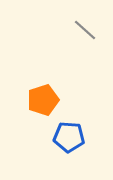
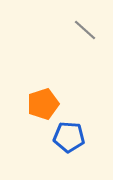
orange pentagon: moved 4 px down
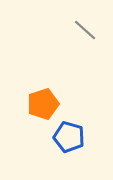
blue pentagon: rotated 12 degrees clockwise
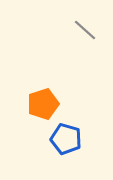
blue pentagon: moved 3 px left, 2 px down
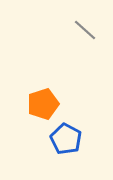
blue pentagon: rotated 12 degrees clockwise
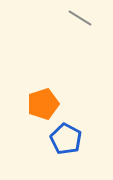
gray line: moved 5 px left, 12 px up; rotated 10 degrees counterclockwise
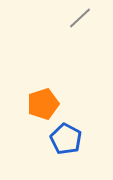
gray line: rotated 75 degrees counterclockwise
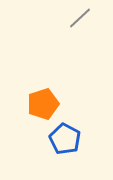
blue pentagon: moved 1 px left
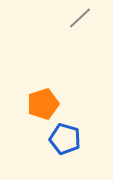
blue pentagon: rotated 12 degrees counterclockwise
